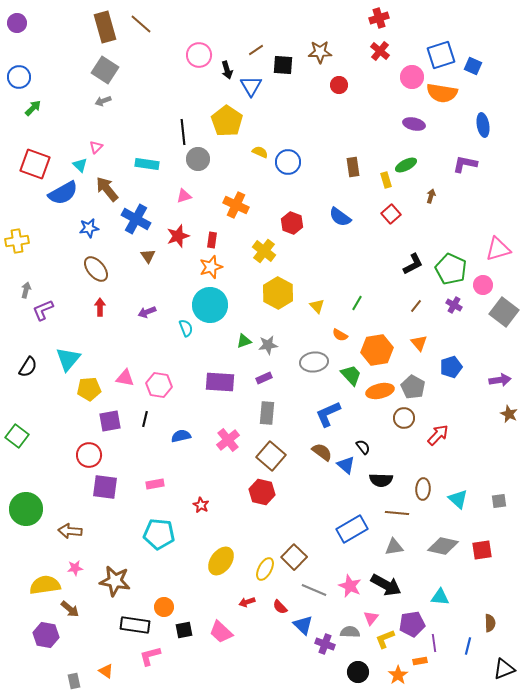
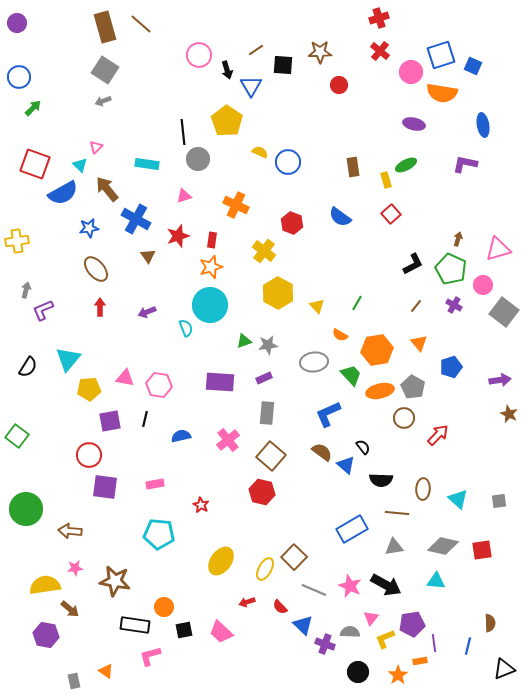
pink circle at (412, 77): moved 1 px left, 5 px up
brown arrow at (431, 196): moved 27 px right, 43 px down
cyan triangle at (440, 597): moved 4 px left, 16 px up
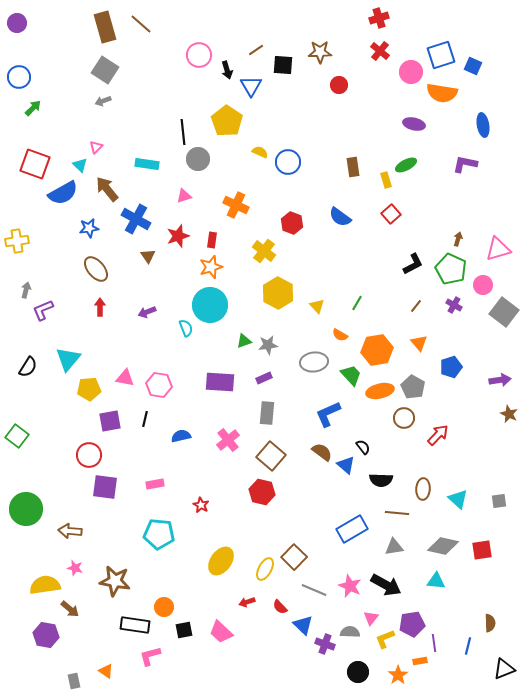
pink star at (75, 568): rotated 21 degrees clockwise
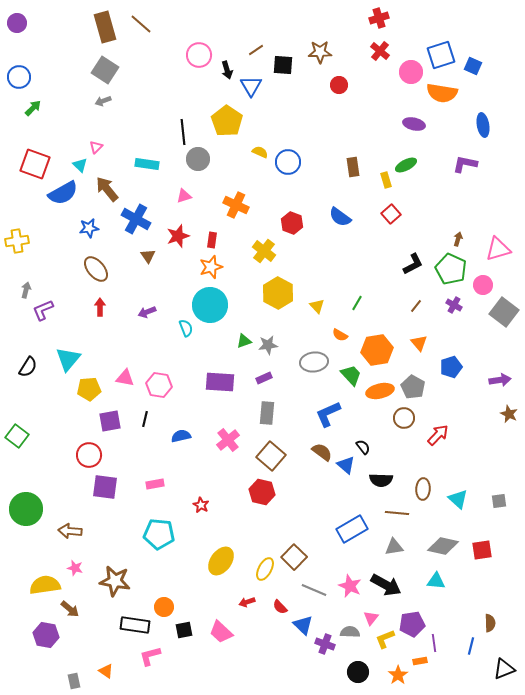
blue line at (468, 646): moved 3 px right
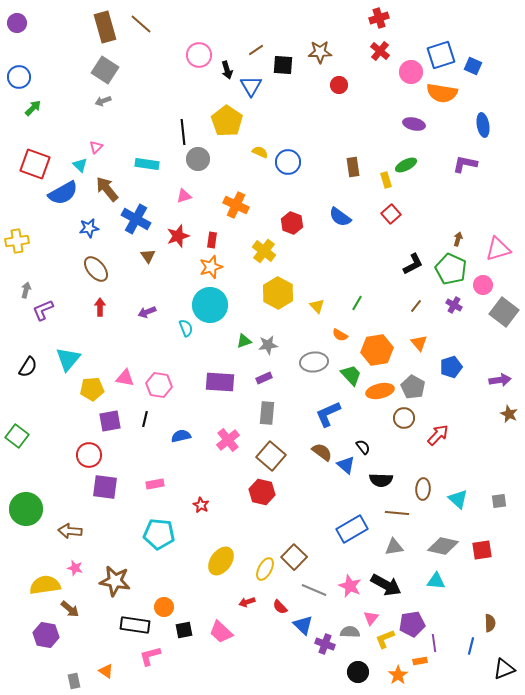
yellow pentagon at (89, 389): moved 3 px right
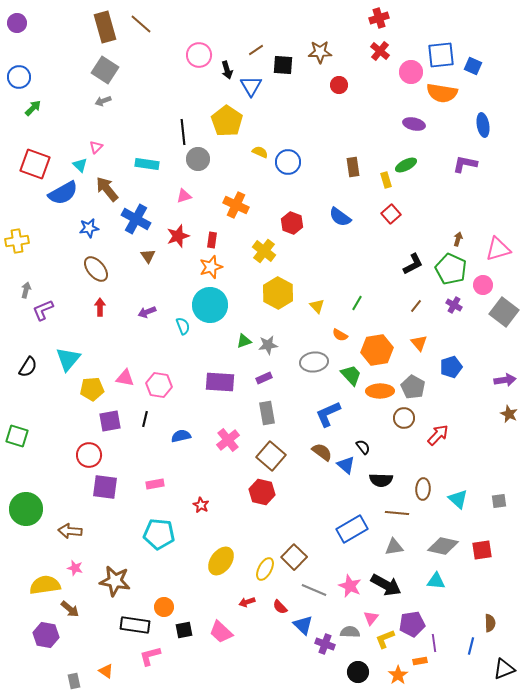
blue square at (441, 55): rotated 12 degrees clockwise
cyan semicircle at (186, 328): moved 3 px left, 2 px up
purple arrow at (500, 380): moved 5 px right
orange ellipse at (380, 391): rotated 12 degrees clockwise
gray rectangle at (267, 413): rotated 15 degrees counterclockwise
green square at (17, 436): rotated 20 degrees counterclockwise
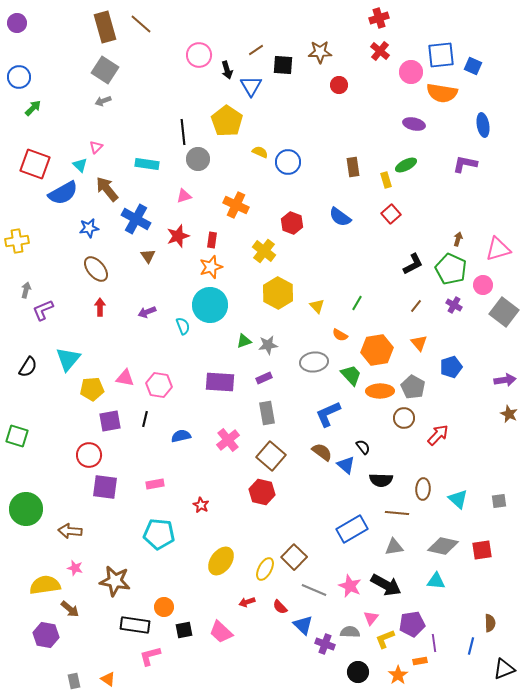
orange triangle at (106, 671): moved 2 px right, 8 px down
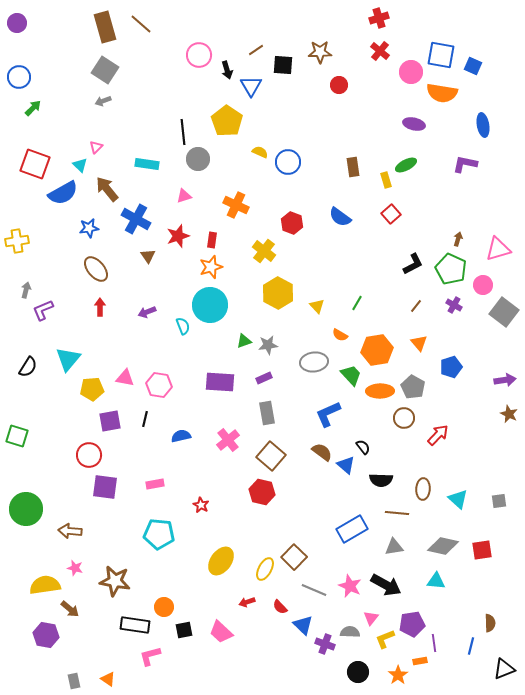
blue square at (441, 55): rotated 16 degrees clockwise
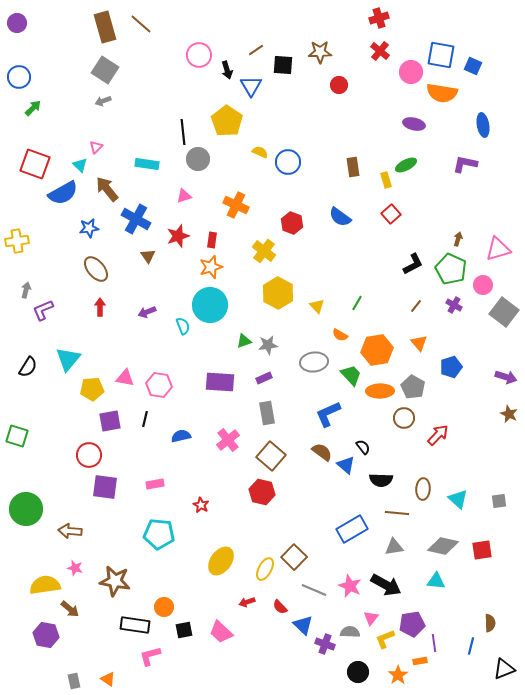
purple arrow at (505, 380): moved 1 px right, 3 px up; rotated 25 degrees clockwise
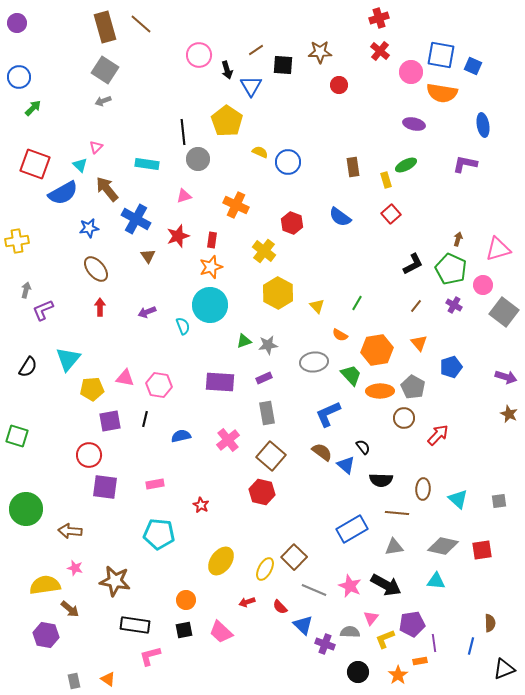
orange circle at (164, 607): moved 22 px right, 7 px up
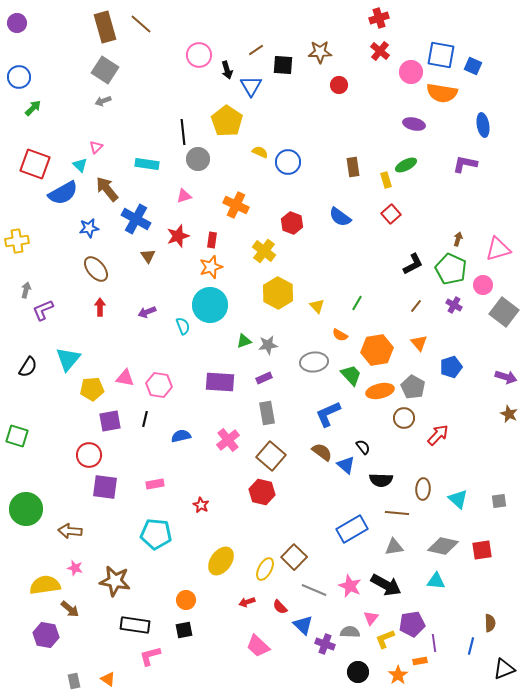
orange ellipse at (380, 391): rotated 12 degrees counterclockwise
cyan pentagon at (159, 534): moved 3 px left
pink trapezoid at (221, 632): moved 37 px right, 14 px down
